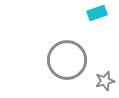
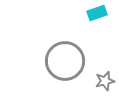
gray circle: moved 2 px left, 1 px down
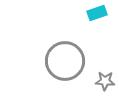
gray star: rotated 18 degrees clockwise
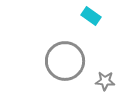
cyan rectangle: moved 6 px left, 3 px down; rotated 54 degrees clockwise
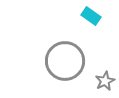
gray star: rotated 30 degrees counterclockwise
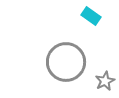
gray circle: moved 1 px right, 1 px down
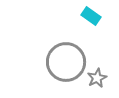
gray star: moved 8 px left, 3 px up
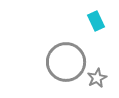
cyan rectangle: moved 5 px right, 5 px down; rotated 30 degrees clockwise
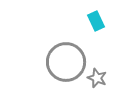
gray star: rotated 24 degrees counterclockwise
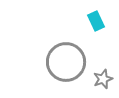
gray star: moved 6 px right, 1 px down; rotated 30 degrees clockwise
